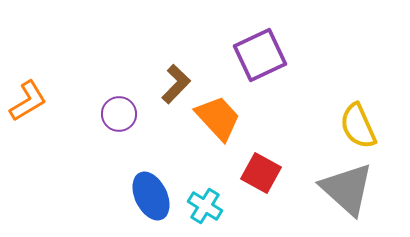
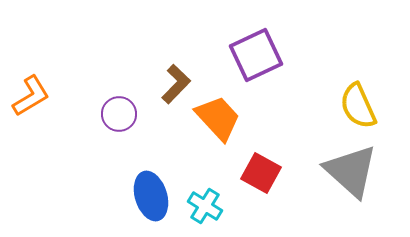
purple square: moved 4 px left
orange L-shape: moved 3 px right, 5 px up
yellow semicircle: moved 20 px up
gray triangle: moved 4 px right, 18 px up
blue ellipse: rotated 9 degrees clockwise
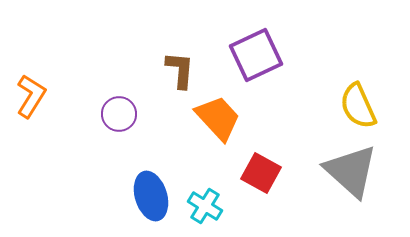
brown L-shape: moved 4 px right, 14 px up; rotated 39 degrees counterclockwise
orange L-shape: rotated 27 degrees counterclockwise
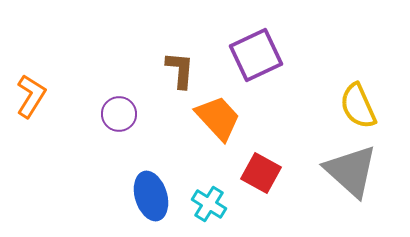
cyan cross: moved 4 px right, 2 px up
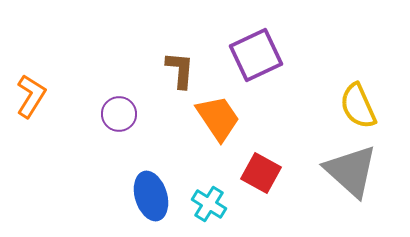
orange trapezoid: rotated 9 degrees clockwise
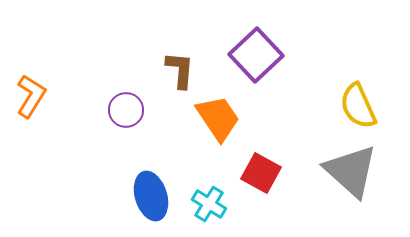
purple square: rotated 18 degrees counterclockwise
purple circle: moved 7 px right, 4 px up
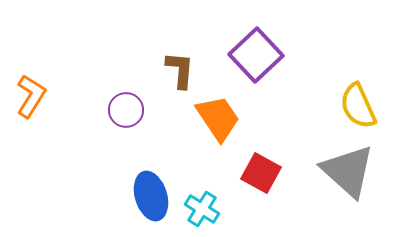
gray triangle: moved 3 px left
cyan cross: moved 7 px left, 5 px down
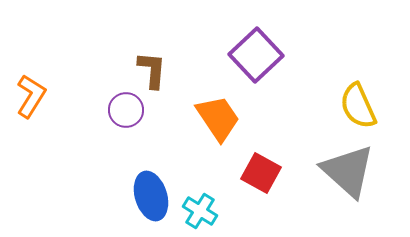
brown L-shape: moved 28 px left
cyan cross: moved 2 px left, 2 px down
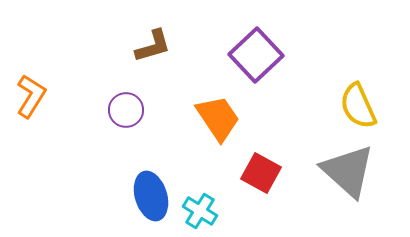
brown L-shape: moved 1 px right, 24 px up; rotated 69 degrees clockwise
